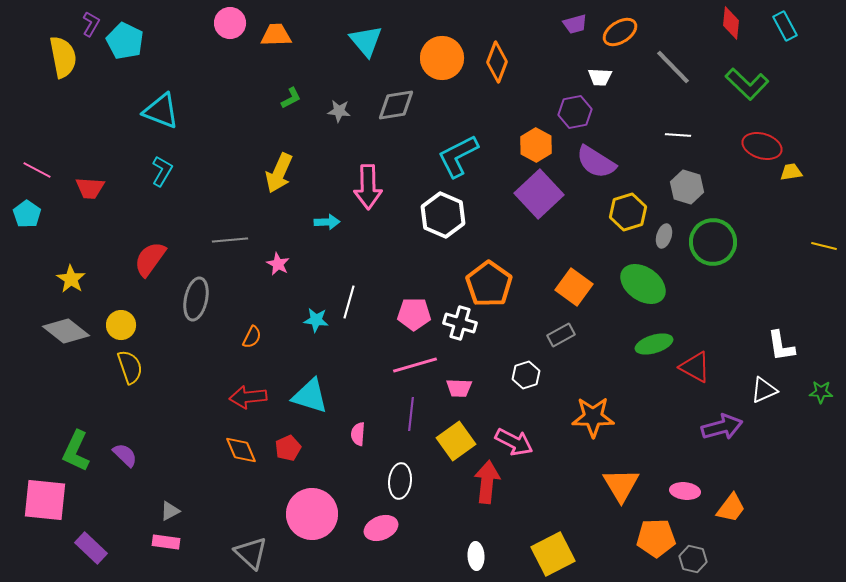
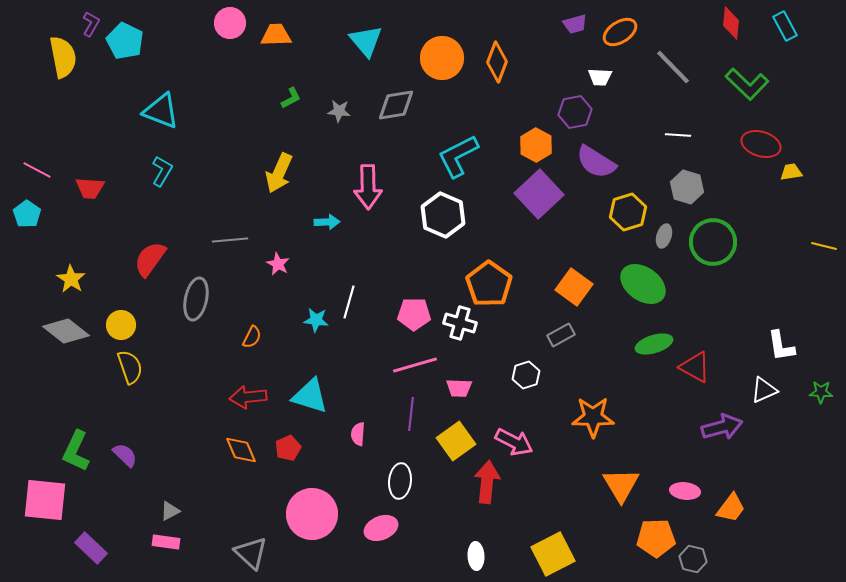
red ellipse at (762, 146): moved 1 px left, 2 px up
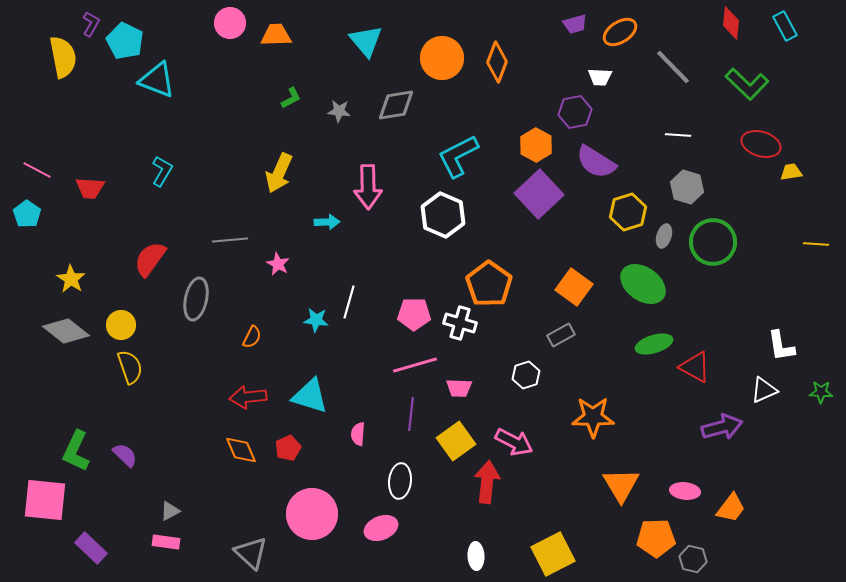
cyan triangle at (161, 111): moved 4 px left, 31 px up
yellow line at (824, 246): moved 8 px left, 2 px up; rotated 10 degrees counterclockwise
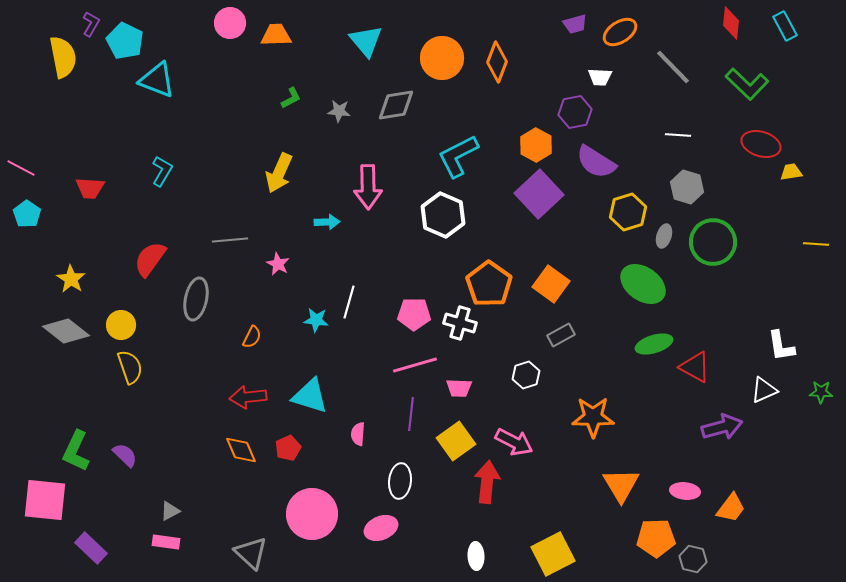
pink line at (37, 170): moved 16 px left, 2 px up
orange square at (574, 287): moved 23 px left, 3 px up
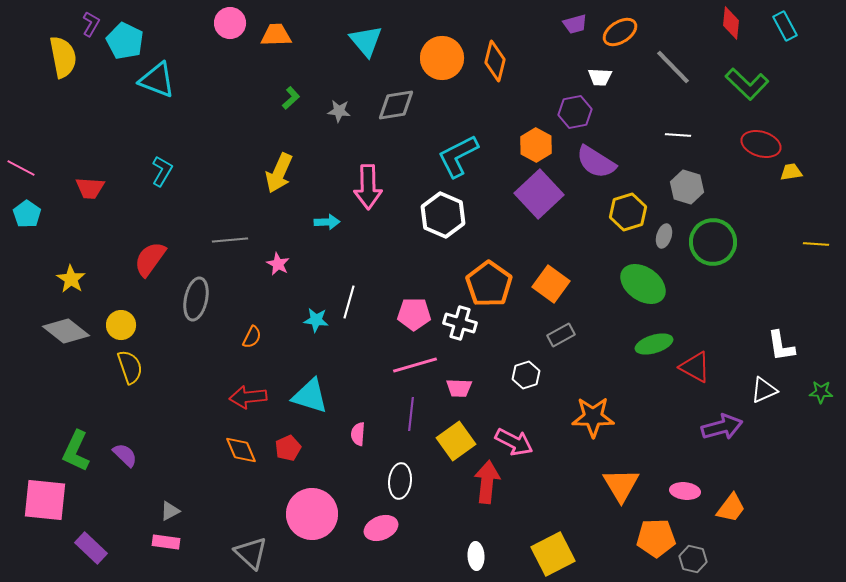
orange diamond at (497, 62): moved 2 px left, 1 px up; rotated 6 degrees counterclockwise
green L-shape at (291, 98): rotated 15 degrees counterclockwise
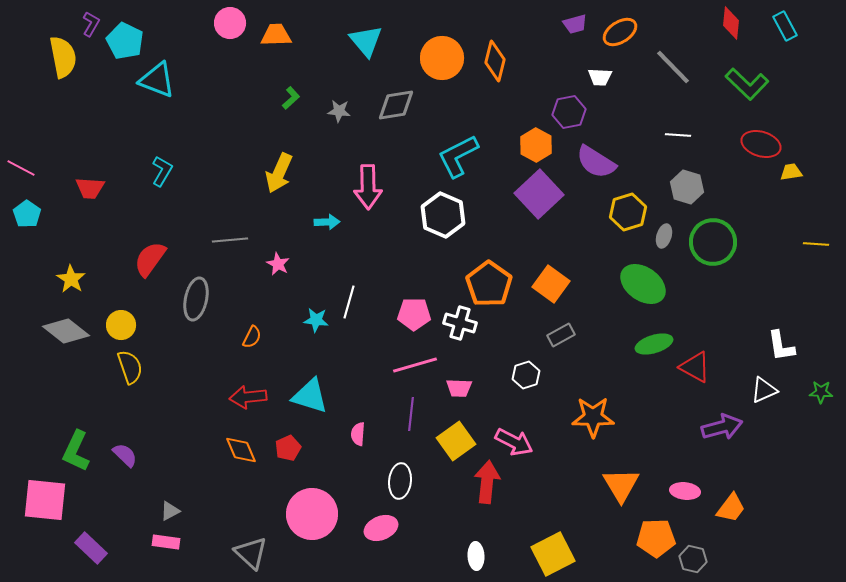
purple hexagon at (575, 112): moved 6 px left
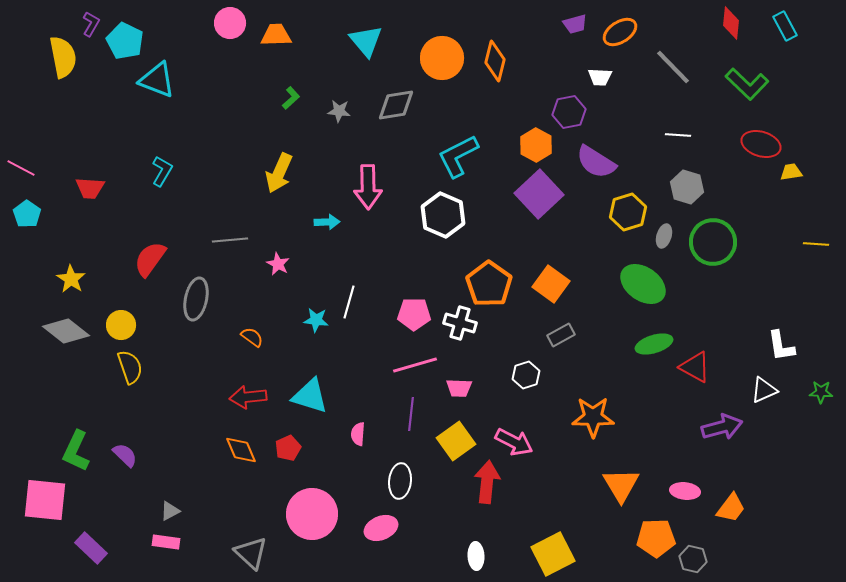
orange semicircle at (252, 337): rotated 80 degrees counterclockwise
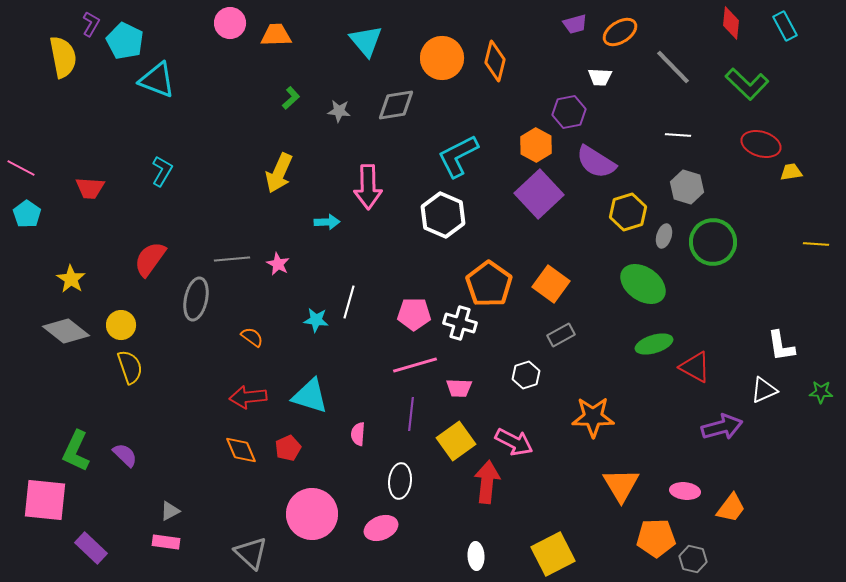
gray line at (230, 240): moved 2 px right, 19 px down
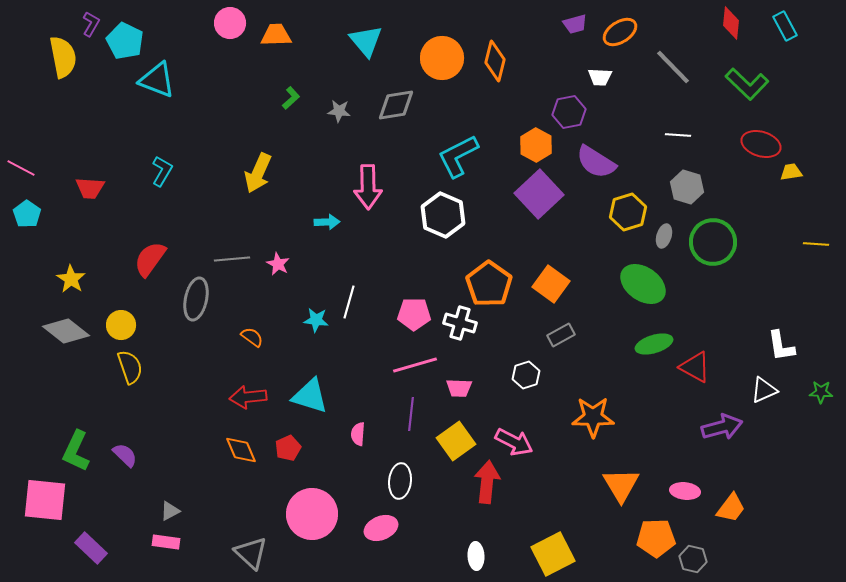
yellow arrow at (279, 173): moved 21 px left
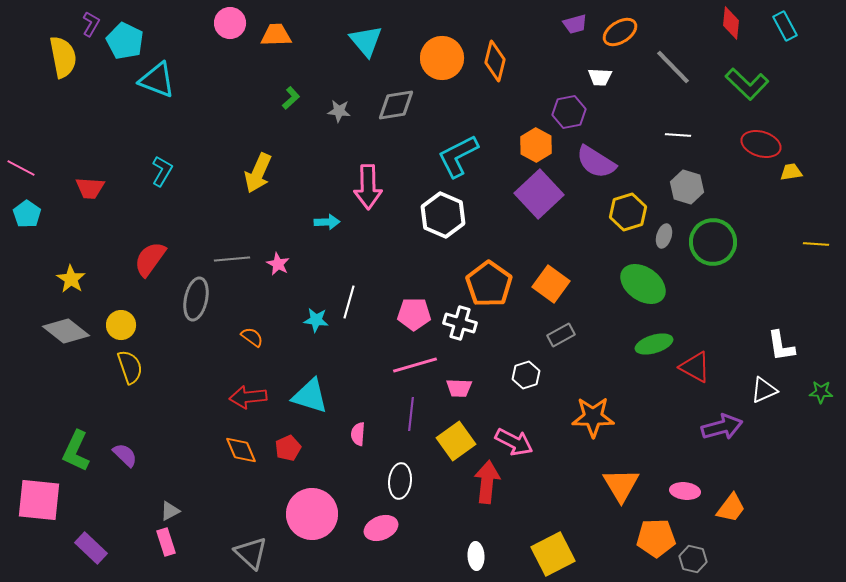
pink square at (45, 500): moved 6 px left
pink rectangle at (166, 542): rotated 64 degrees clockwise
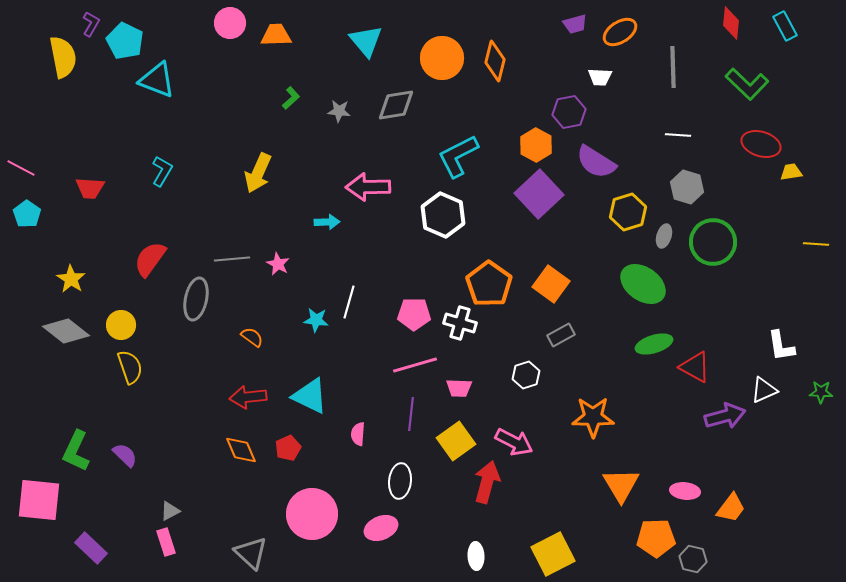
gray line at (673, 67): rotated 42 degrees clockwise
pink arrow at (368, 187): rotated 90 degrees clockwise
cyan triangle at (310, 396): rotated 9 degrees clockwise
purple arrow at (722, 427): moved 3 px right, 11 px up
red arrow at (487, 482): rotated 9 degrees clockwise
